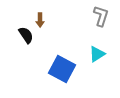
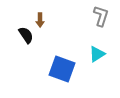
blue square: rotated 8 degrees counterclockwise
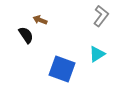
gray L-shape: rotated 20 degrees clockwise
brown arrow: rotated 112 degrees clockwise
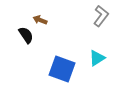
cyan triangle: moved 4 px down
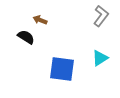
black semicircle: moved 2 px down; rotated 24 degrees counterclockwise
cyan triangle: moved 3 px right
blue square: rotated 12 degrees counterclockwise
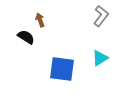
brown arrow: rotated 48 degrees clockwise
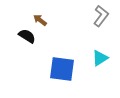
brown arrow: rotated 32 degrees counterclockwise
black semicircle: moved 1 px right, 1 px up
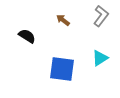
brown arrow: moved 23 px right
